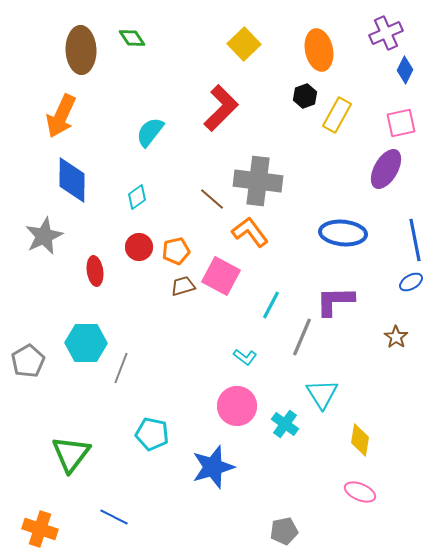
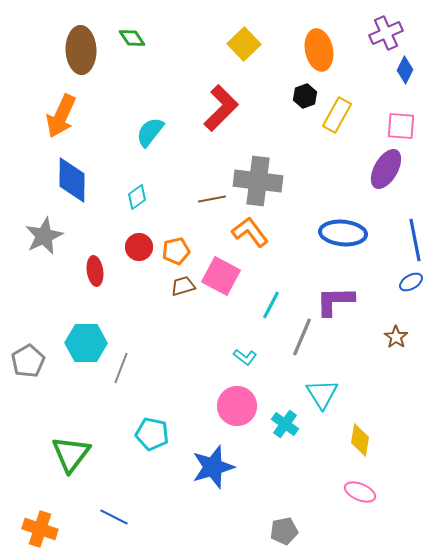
pink square at (401, 123): moved 3 px down; rotated 16 degrees clockwise
brown line at (212, 199): rotated 52 degrees counterclockwise
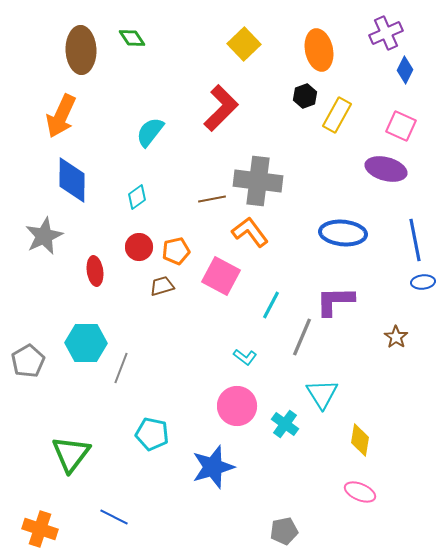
pink square at (401, 126): rotated 20 degrees clockwise
purple ellipse at (386, 169): rotated 75 degrees clockwise
blue ellipse at (411, 282): moved 12 px right; rotated 25 degrees clockwise
brown trapezoid at (183, 286): moved 21 px left
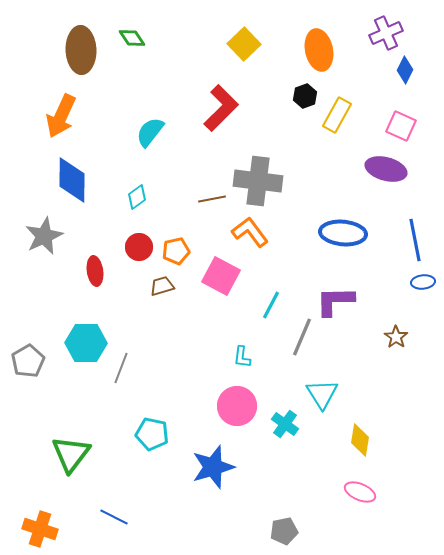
cyan L-shape at (245, 357): moved 3 px left; rotated 60 degrees clockwise
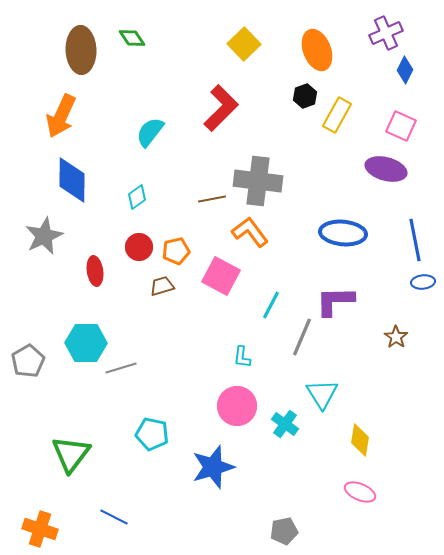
orange ellipse at (319, 50): moved 2 px left; rotated 9 degrees counterclockwise
gray line at (121, 368): rotated 52 degrees clockwise
